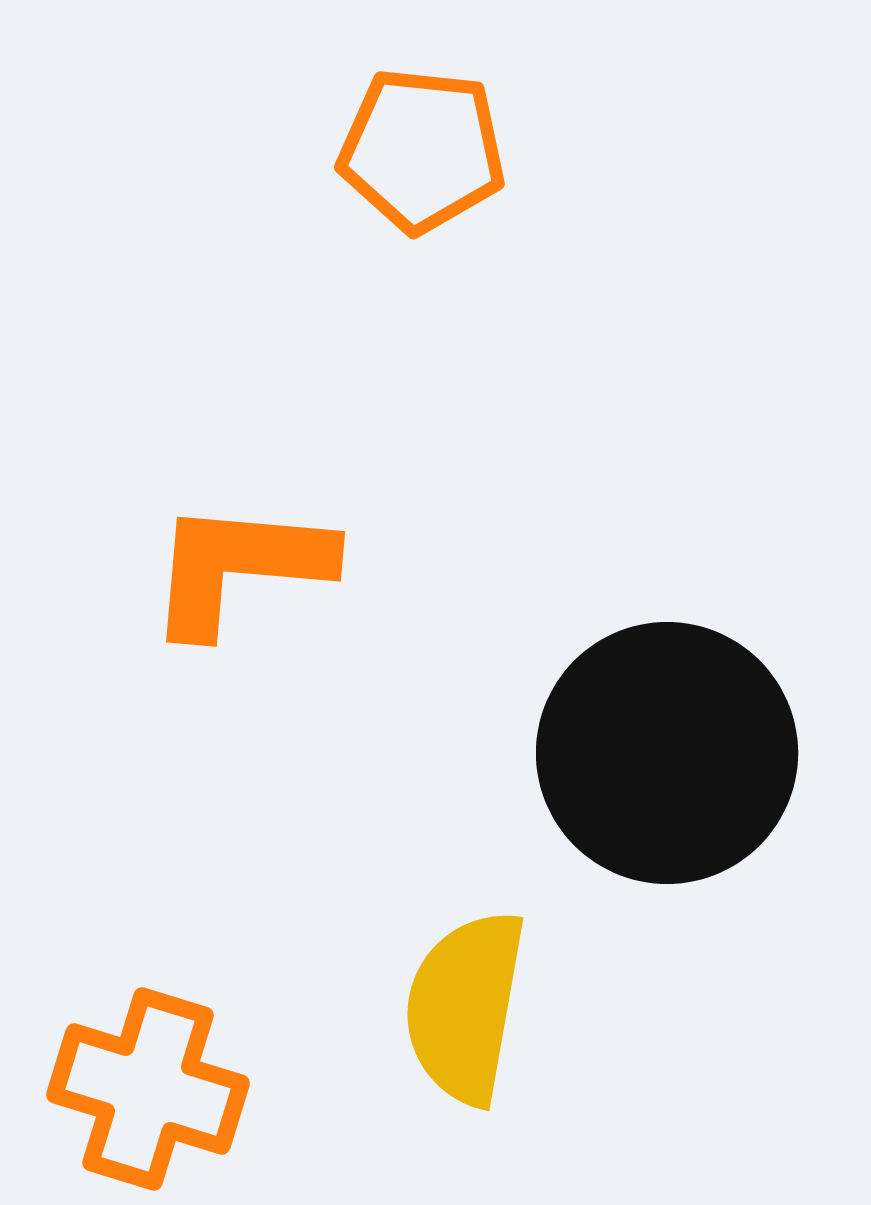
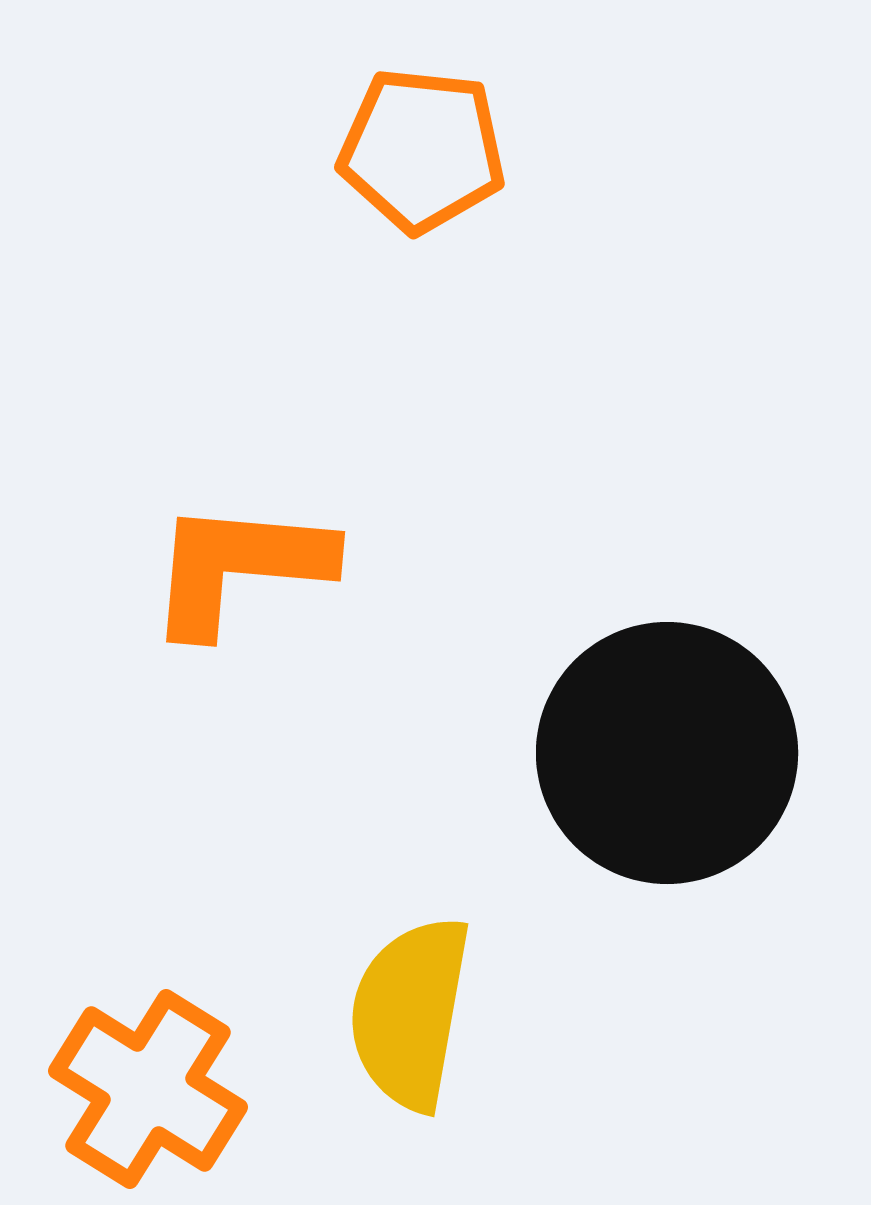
yellow semicircle: moved 55 px left, 6 px down
orange cross: rotated 15 degrees clockwise
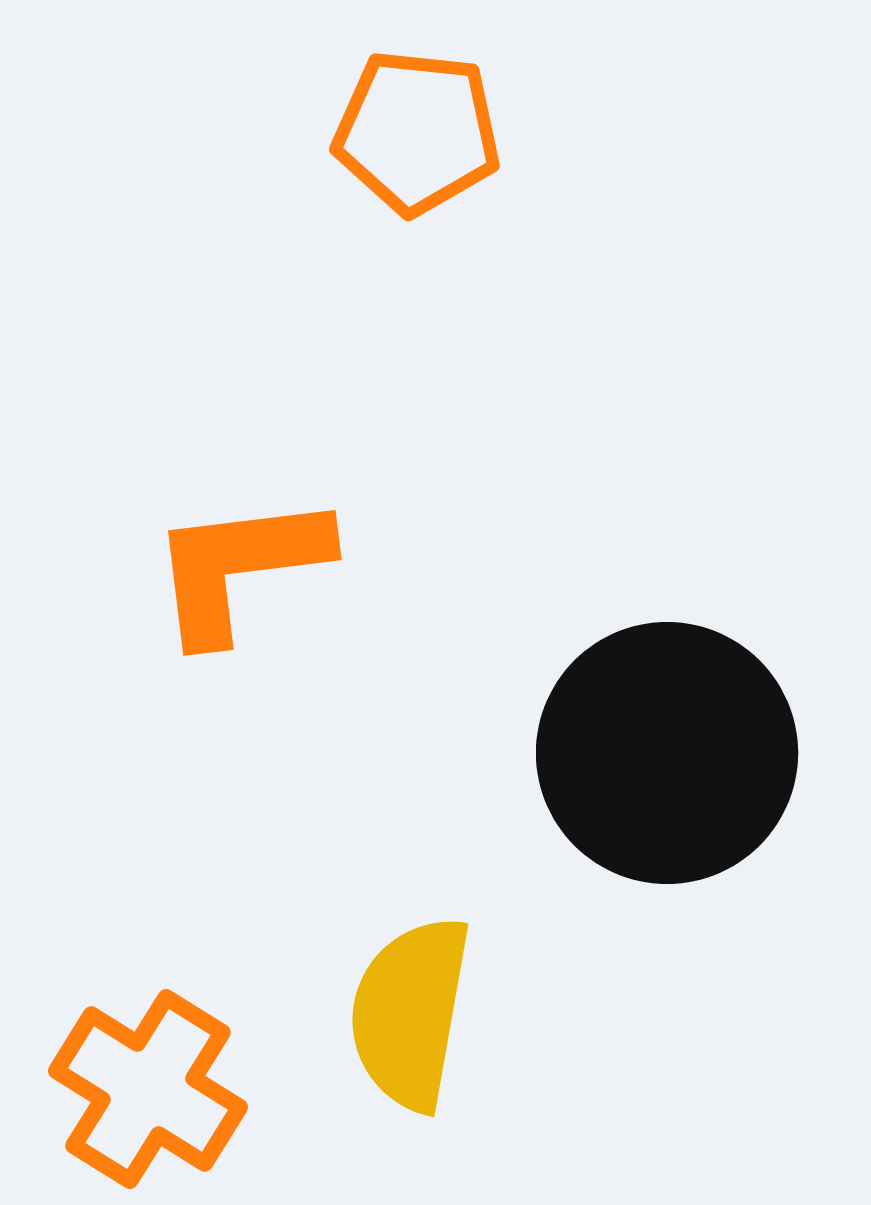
orange pentagon: moved 5 px left, 18 px up
orange L-shape: rotated 12 degrees counterclockwise
